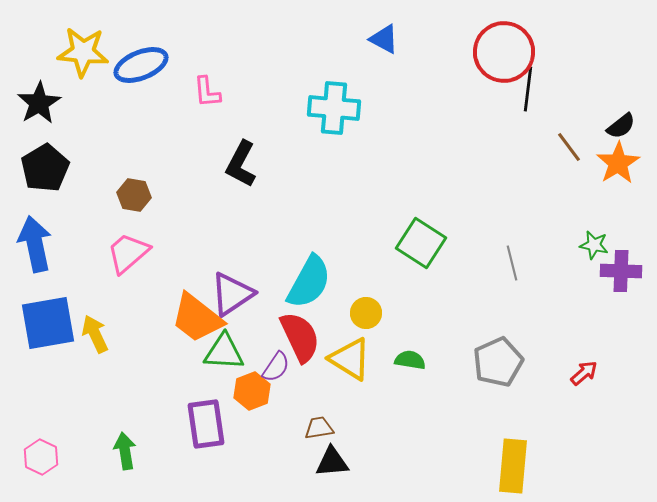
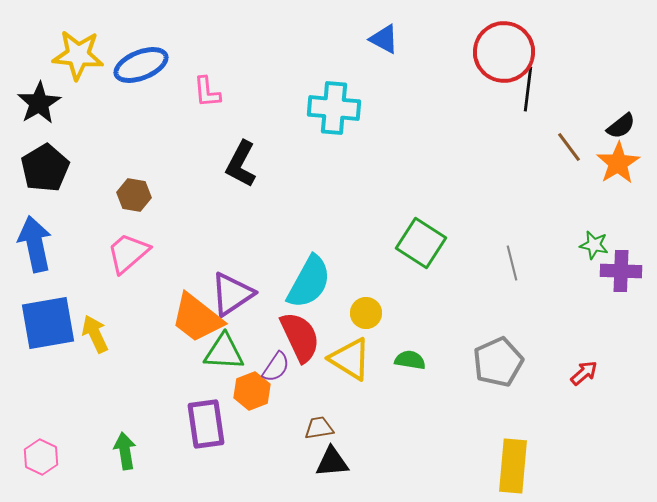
yellow star: moved 5 px left, 3 px down
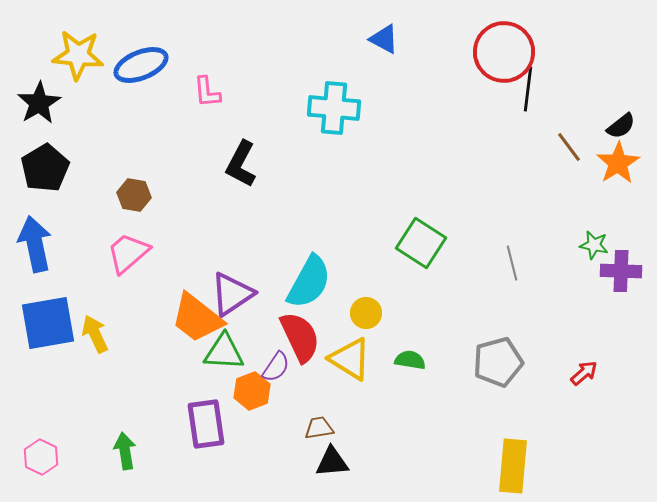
gray pentagon: rotated 9 degrees clockwise
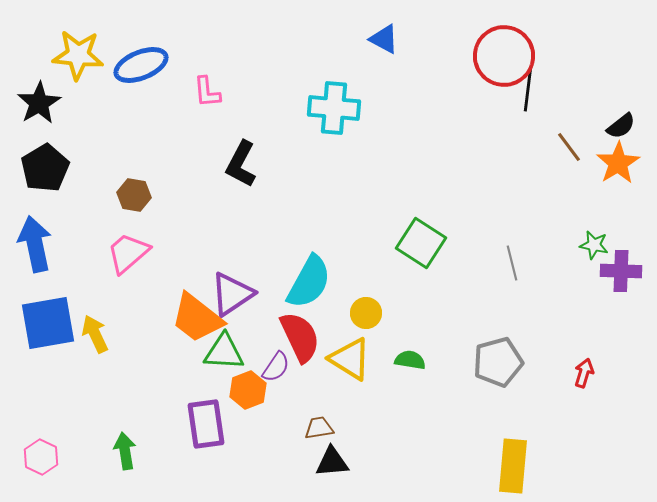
red circle: moved 4 px down
red arrow: rotated 32 degrees counterclockwise
orange hexagon: moved 4 px left, 1 px up
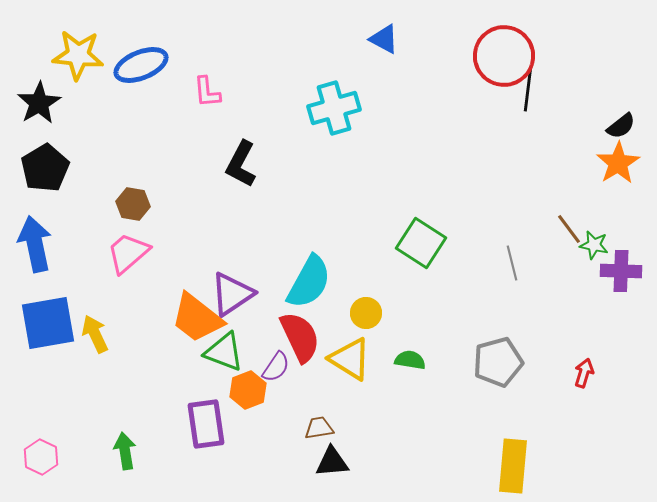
cyan cross: rotated 21 degrees counterclockwise
brown line: moved 82 px down
brown hexagon: moved 1 px left, 9 px down
green triangle: rotated 18 degrees clockwise
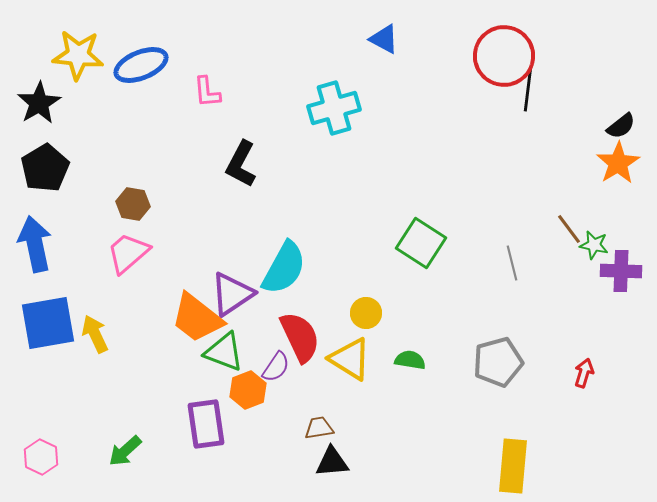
cyan semicircle: moved 25 px left, 14 px up
green arrow: rotated 123 degrees counterclockwise
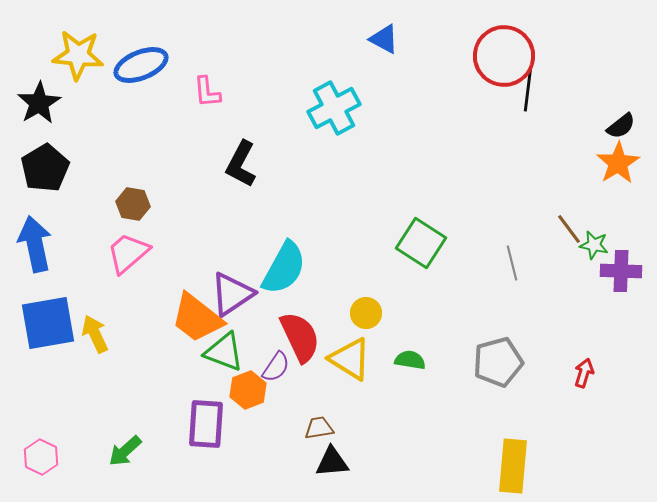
cyan cross: rotated 12 degrees counterclockwise
purple rectangle: rotated 12 degrees clockwise
